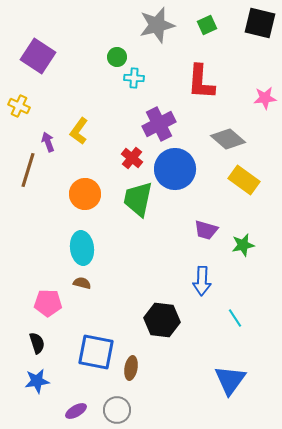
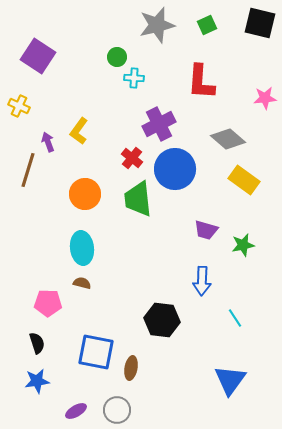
green trapezoid: rotated 18 degrees counterclockwise
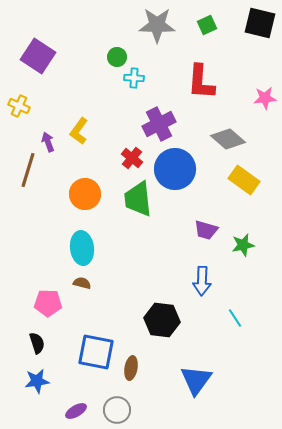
gray star: rotated 15 degrees clockwise
blue triangle: moved 34 px left
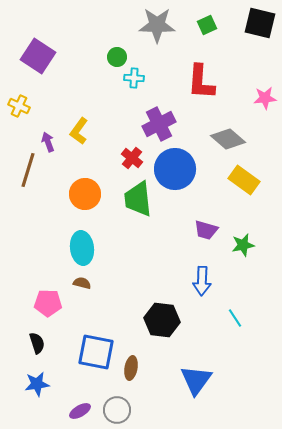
blue star: moved 3 px down
purple ellipse: moved 4 px right
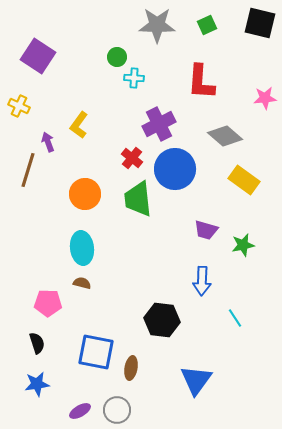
yellow L-shape: moved 6 px up
gray diamond: moved 3 px left, 3 px up
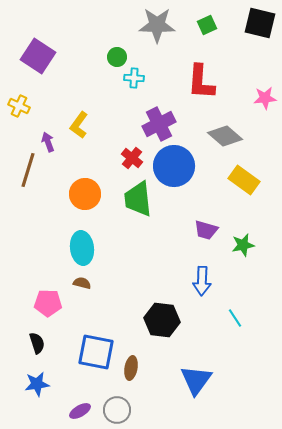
blue circle: moved 1 px left, 3 px up
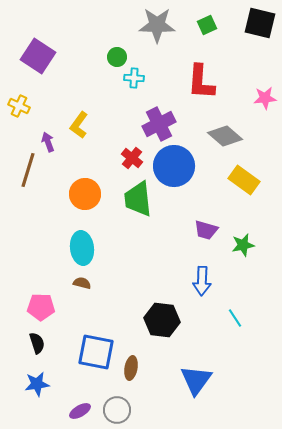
pink pentagon: moved 7 px left, 4 px down
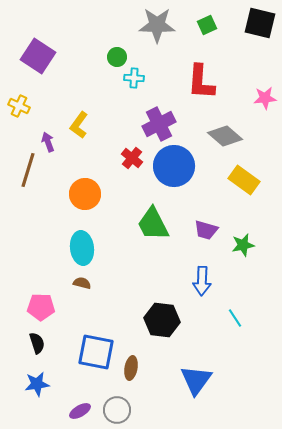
green trapezoid: moved 15 px right, 25 px down; rotated 21 degrees counterclockwise
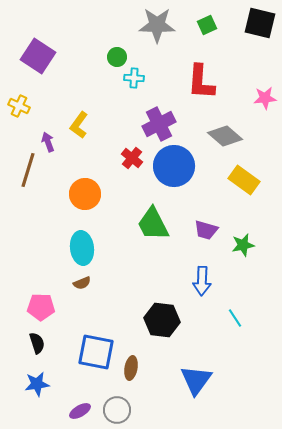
brown semicircle: rotated 144 degrees clockwise
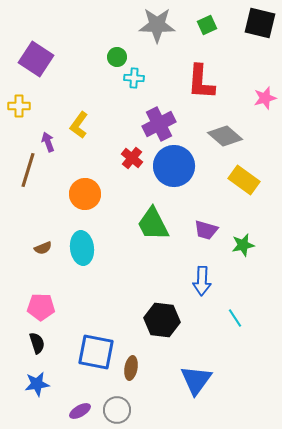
purple square: moved 2 px left, 3 px down
pink star: rotated 10 degrees counterclockwise
yellow cross: rotated 25 degrees counterclockwise
brown semicircle: moved 39 px left, 35 px up
